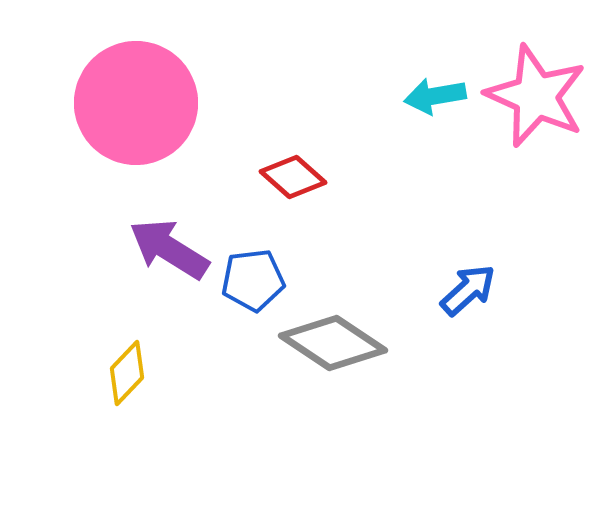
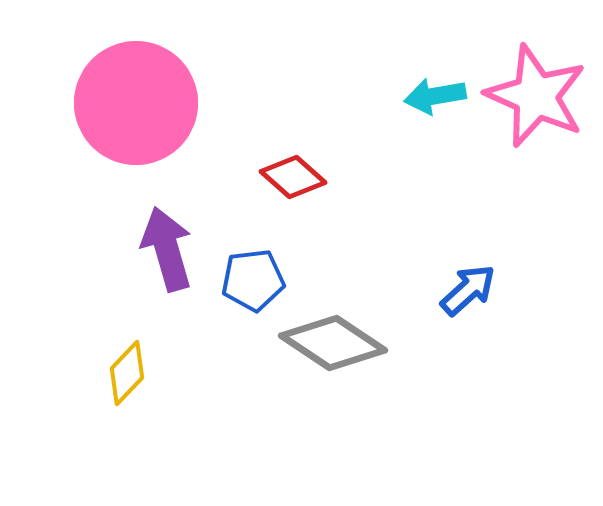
purple arrow: moved 2 px left; rotated 42 degrees clockwise
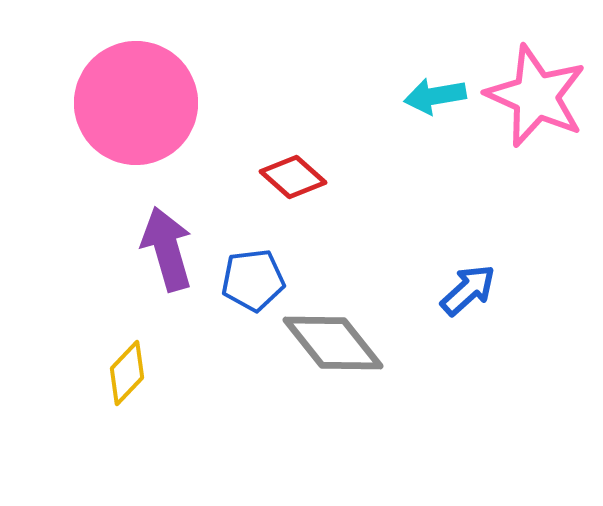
gray diamond: rotated 18 degrees clockwise
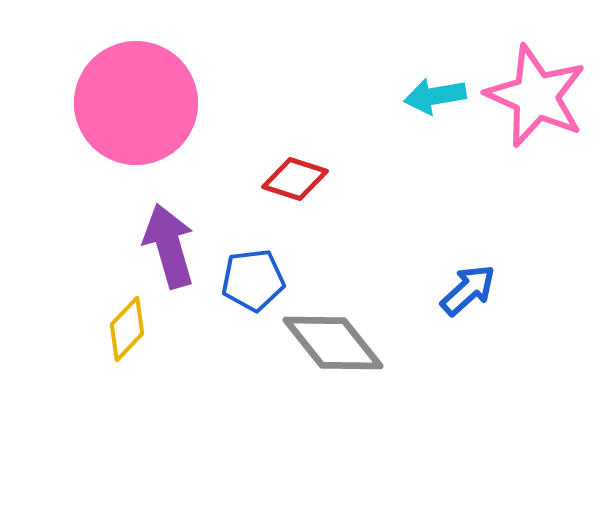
red diamond: moved 2 px right, 2 px down; rotated 24 degrees counterclockwise
purple arrow: moved 2 px right, 3 px up
yellow diamond: moved 44 px up
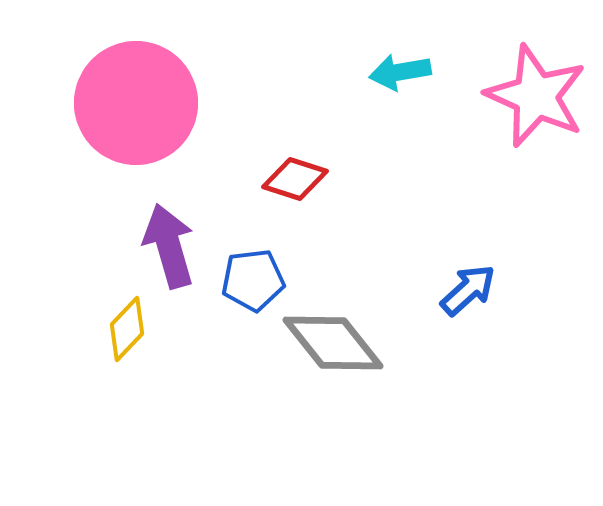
cyan arrow: moved 35 px left, 24 px up
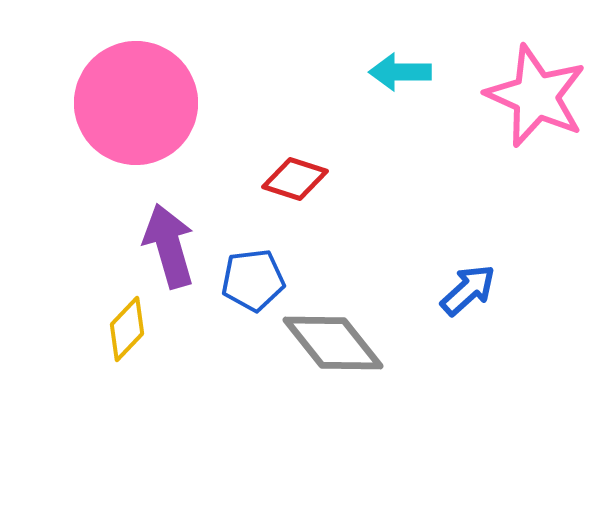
cyan arrow: rotated 10 degrees clockwise
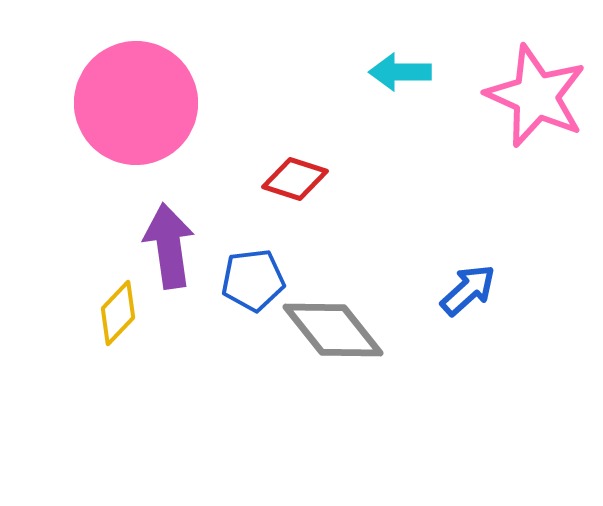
purple arrow: rotated 8 degrees clockwise
yellow diamond: moved 9 px left, 16 px up
gray diamond: moved 13 px up
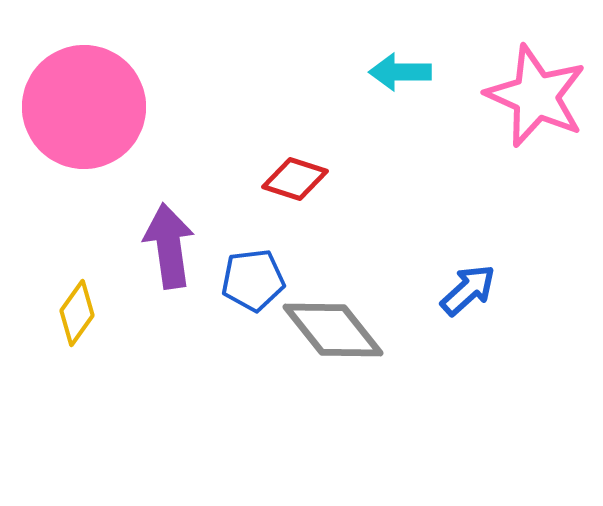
pink circle: moved 52 px left, 4 px down
yellow diamond: moved 41 px left; rotated 8 degrees counterclockwise
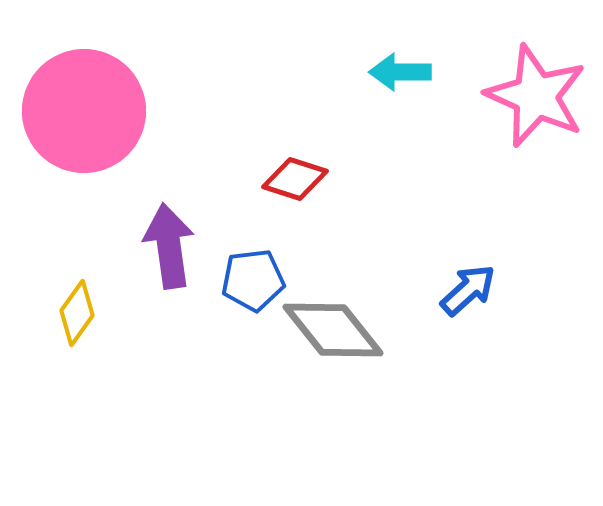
pink circle: moved 4 px down
